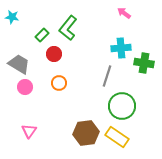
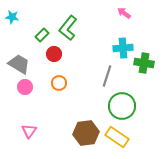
cyan cross: moved 2 px right
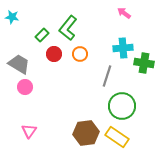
orange circle: moved 21 px right, 29 px up
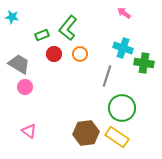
green rectangle: rotated 24 degrees clockwise
cyan cross: rotated 24 degrees clockwise
green circle: moved 2 px down
pink triangle: rotated 28 degrees counterclockwise
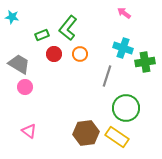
green cross: moved 1 px right, 1 px up; rotated 18 degrees counterclockwise
green circle: moved 4 px right
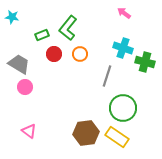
green cross: rotated 24 degrees clockwise
green circle: moved 3 px left
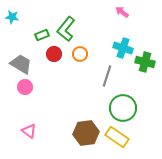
pink arrow: moved 2 px left, 1 px up
green L-shape: moved 2 px left, 1 px down
gray trapezoid: moved 2 px right
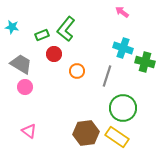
cyan star: moved 10 px down
orange circle: moved 3 px left, 17 px down
